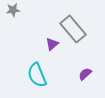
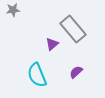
purple semicircle: moved 9 px left, 2 px up
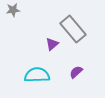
cyan semicircle: rotated 110 degrees clockwise
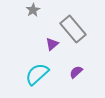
gray star: moved 20 px right; rotated 24 degrees counterclockwise
cyan semicircle: moved 1 px up; rotated 40 degrees counterclockwise
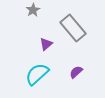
gray rectangle: moved 1 px up
purple triangle: moved 6 px left
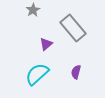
purple semicircle: rotated 32 degrees counterclockwise
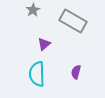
gray rectangle: moved 7 px up; rotated 20 degrees counterclockwise
purple triangle: moved 2 px left
cyan semicircle: rotated 50 degrees counterclockwise
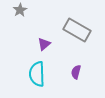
gray star: moved 13 px left
gray rectangle: moved 4 px right, 9 px down
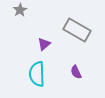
purple semicircle: rotated 40 degrees counterclockwise
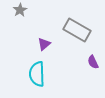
purple semicircle: moved 17 px right, 10 px up
